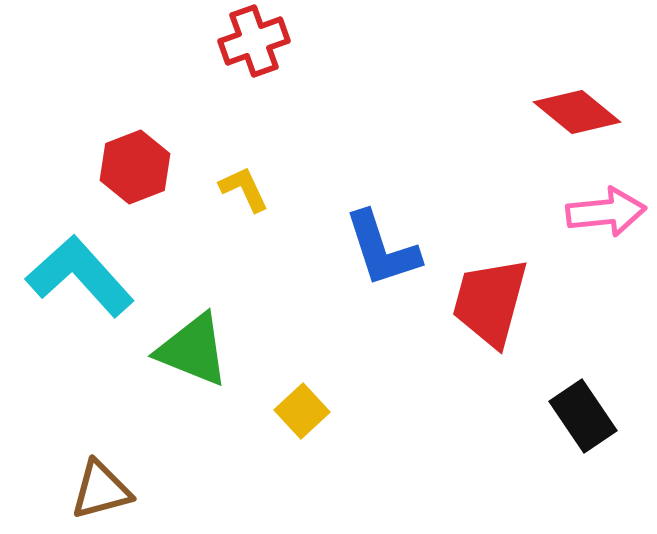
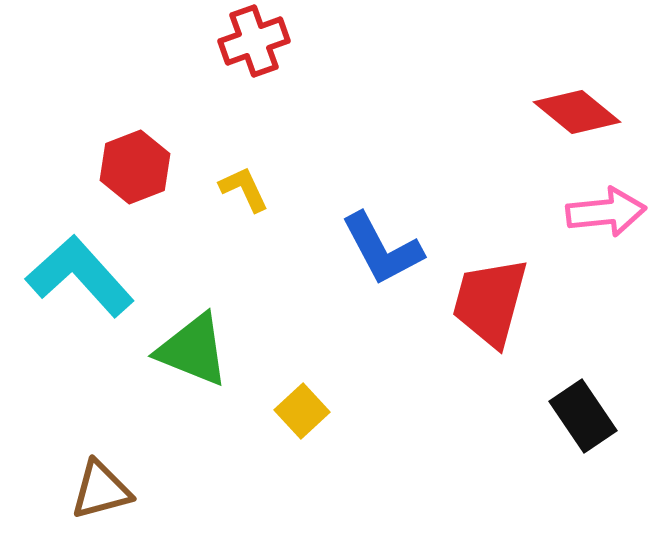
blue L-shape: rotated 10 degrees counterclockwise
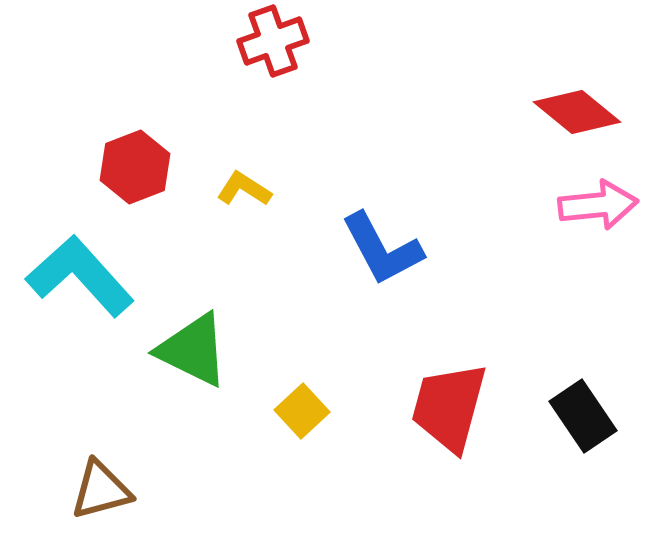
red cross: moved 19 px right
yellow L-shape: rotated 32 degrees counterclockwise
pink arrow: moved 8 px left, 7 px up
red trapezoid: moved 41 px left, 105 px down
green triangle: rotated 4 degrees clockwise
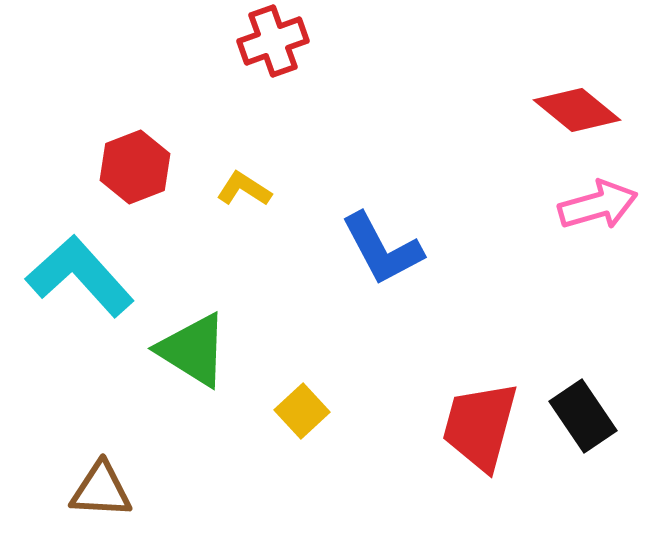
red diamond: moved 2 px up
pink arrow: rotated 10 degrees counterclockwise
green triangle: rotated 6 degrees clockwise
red trapezoid: moved 31 px right, 19 px down
brown triangle: rotated 18 degrees clockwise
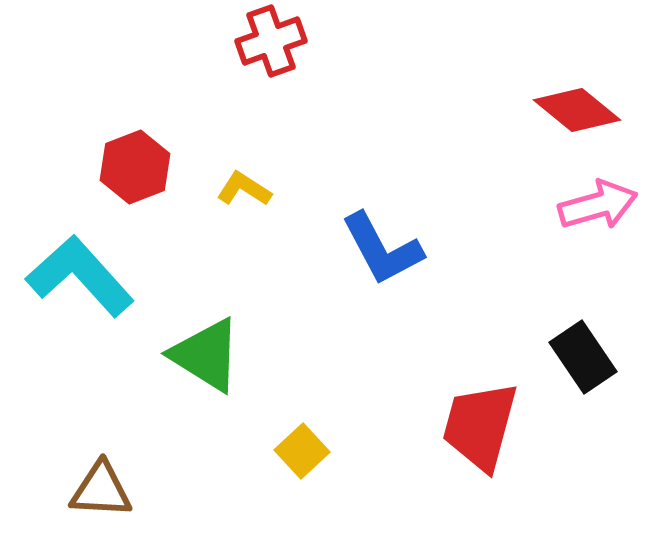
red cross: moved 2 px left
green triangle: moved 13 px right, 5 px down
yellow square: moved 40 px down
black rectangle: moved 59 px up
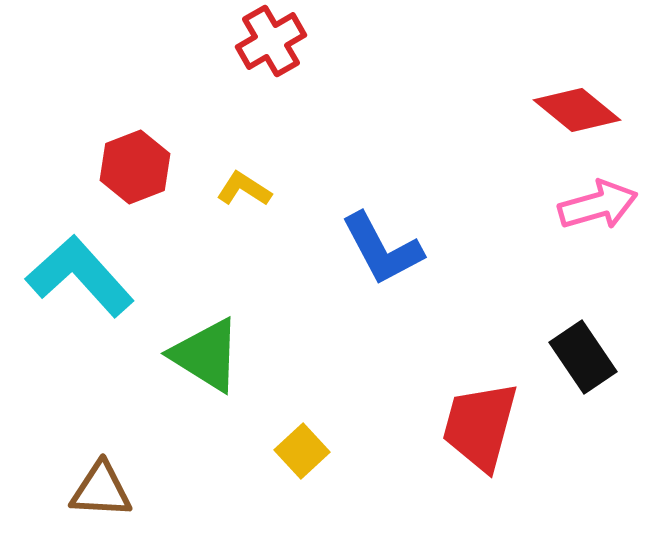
red cross: rotated 10 degrees counterclockwise
